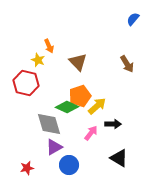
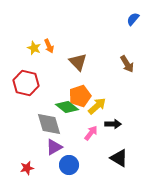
yellow star: moved 4 px left, 12 px up
green diamond: rotated 15 degrees clockwise
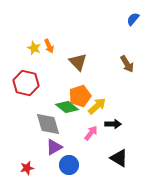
gray diamond: moved 1 px left
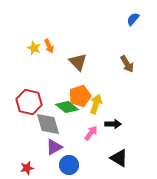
red hexagon: moved 3 px right, 19 px down
yellow arrow: moved 1 px left, 2 px up; rotated 30 degrees counterclockwise
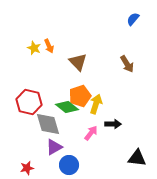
black triangle: moved 18 px right; rotated 24 degrees counterclockwise
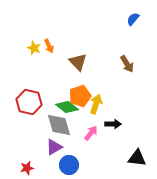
gray diamond: moved 11 px right, 1 px down
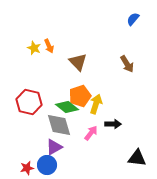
blue circle: moved 22 px left
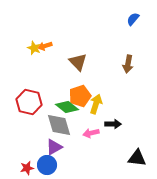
orange arrow: moved 4 px left; rotated 96 degrees clockwise
brown arrow: moved 1 px right; rotated 42 degrees clockwise
pink arrow: rotated 140 degrees counterclockwise
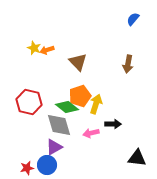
orange arrow: moved 2 px right, 4 px down
